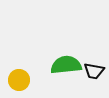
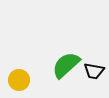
green semicircle: rotated 36 degrees counterclockwise
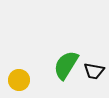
green semicircle: rotated 16 degrees counterclockwise
